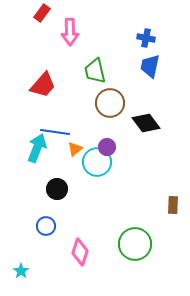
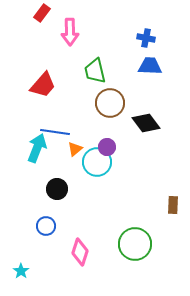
blue trapezoid: rotated 80 degrees clockwise
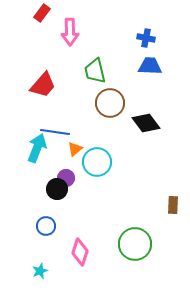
purple circle: moved 41 px left, 31 px down
cyan star: moved 19 px right; rotated 14 degrees clockwise
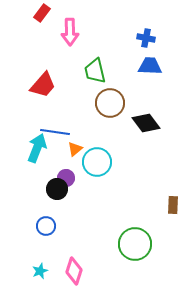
pink diamond: moved 6 px left, 19 px down
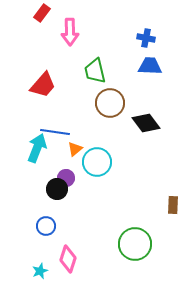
pink diamond: moved 6 px left, 12 px up
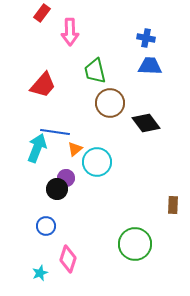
cyan star: moved 2 px down
